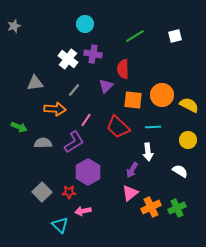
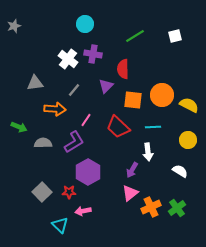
green cross: rotated 12 degrees counterclockwise
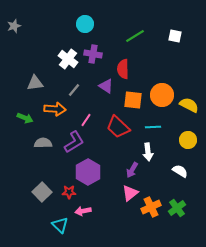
white square: rotated 24 degrees clockwise
purple triangle: rotated 42 degrees counterclockwise
green arrow: moved 6 px right, 9 px up
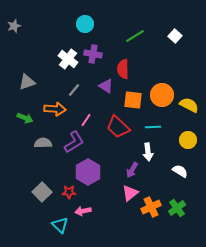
white square: rotated 32 degrees clockwise
gray triangle: moved 8 px left, 1 px up; rotated 12 degrees counterclockwise
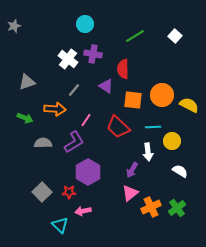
yellow circle: moved 16 px left, 1 px down
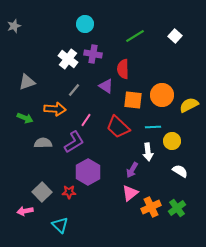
yellow semicircle: rotated 54 degrees counterclockwise
pink arrow: moved 58 px left
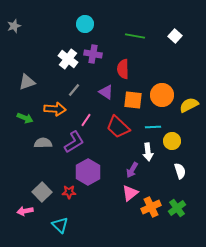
green line: rotated 42 degrees clockwise
purple triangle: moved 6 px down
white semicircle: rotated 42 degrees clockwise
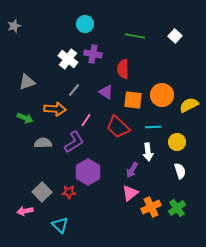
yellow circle: moved 5 px right, 1 px down
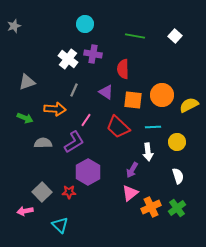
gray line: rotated 16 degrees counterclockwise
white semicircle: moved 2 px left, 5 px down
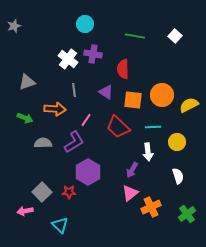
gray line: rotated 32 degrees counterclockwise
green cross: moved 10 px right, 6 px down
